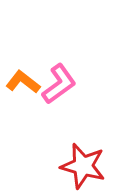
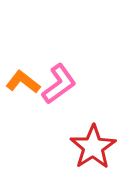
red star: moved 10 px right, 19 px up; rotated 24 degrees clockwise
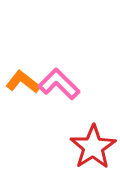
pink L-shape: rotated 99 degrees counterclockwise
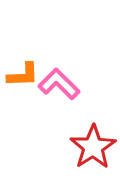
orange L-shape: moved 7 px up; rotated 140 degrees clockwise
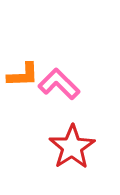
red star: moved 21 px left
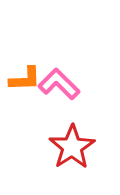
orange L-shape: moved 2 px right, 4 px down
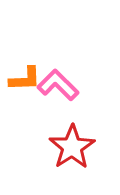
pink L-shape: moved 1 px left, 1 px down
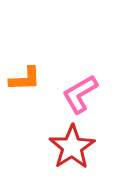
pink L-shape: moved 22 px right, 9 px down; rotated 75 degrees counterclockwise
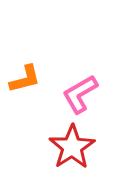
orange L-shape: rotated 12 degrees counterclockwise
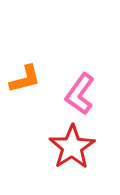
pink L-shape: rotated 24 degrees counterclockwise
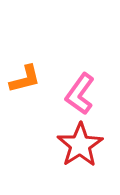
red star: moved 8 px right, 2 px up
